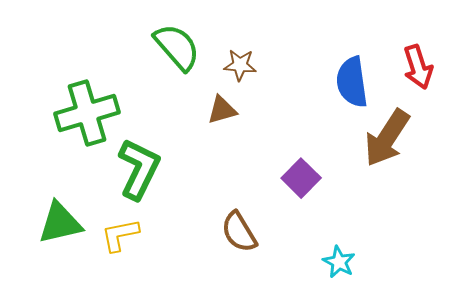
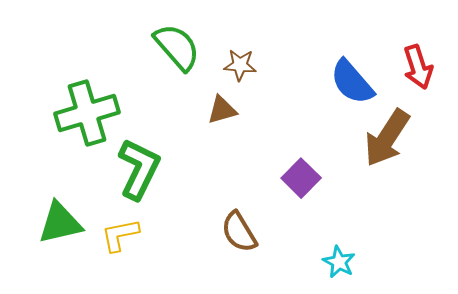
blue semicircle: rotated 33 degrees counterclockwise
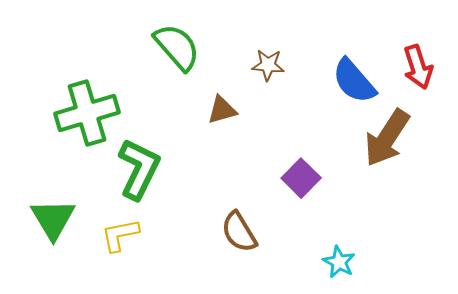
brown star: moved 28 px right
blue semicircle: moved 2 px right, 1 px up
green triangle: moved 7 px left, 4 px up; rotated 48 degrees counterclockwise
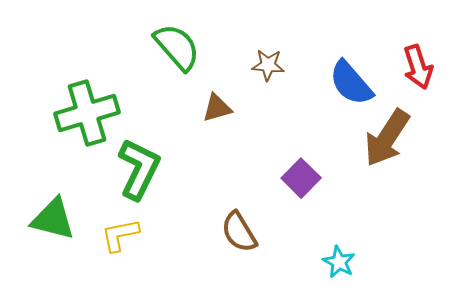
blue semicircle: moved 3 px left, 2 px down
brown triangle: moved 5 px left, 2 px up
green triangle: rotated 45 degrees counterclockwise
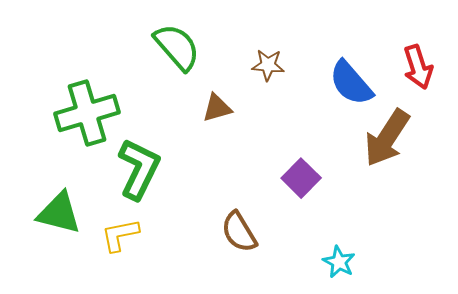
green triangle: moved 6 px right, 6 px up
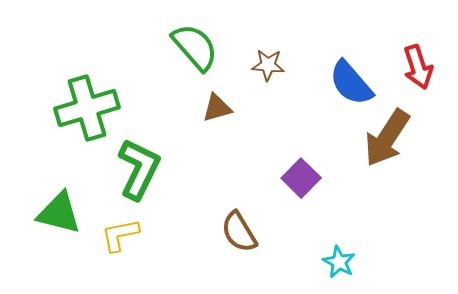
green semicircle: moved 18 px right
green cross: moved 5 px up
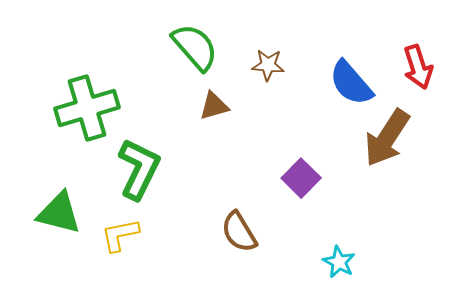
brown triangle: moved 3 px left, 2 px up
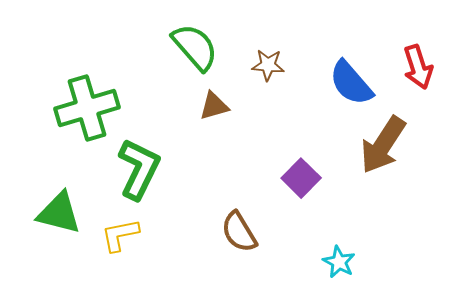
brown arrow: moved 4 px left, 7 px down
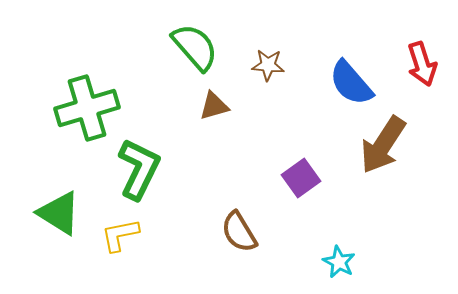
red arrow: moved 4 px right, 3 px up
purple square: rotated 9 degrees clockwise
green triangle: rotated 18 degrees clockwise
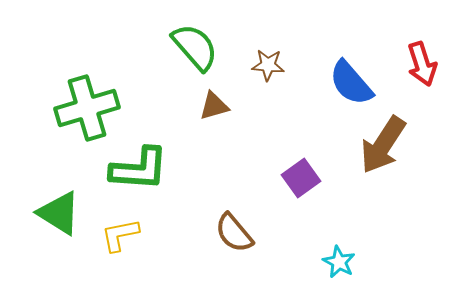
green L-shape: rotated 68 degrees clockwise
brown semicircle: moved 5 px left, 1 px down; rotated 9 degrees counterclockwise
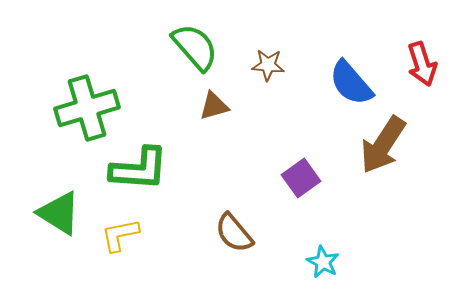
cyan star: moved 16 px left
